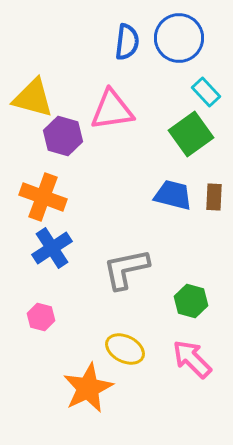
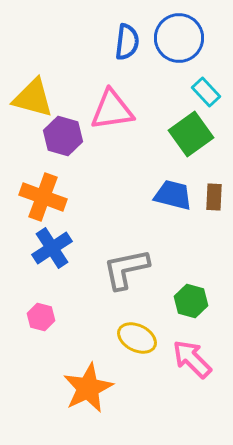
yellow ellipse: moved 12 px right, 11 px up
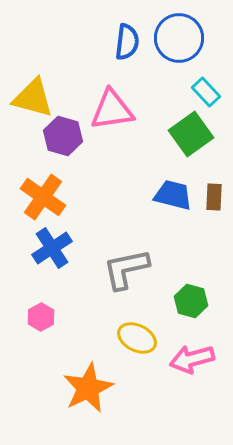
orange cross: rotated 15 degrees clockwise
pink hexagon: rotated 16 degrees clockwise
pink arrow: rotated 60 degrees counterclockwise
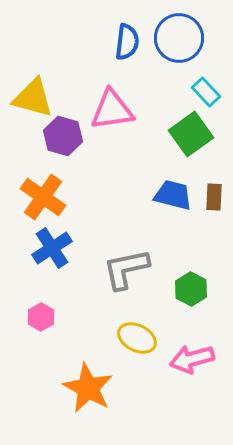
green hexagon: moved 12 px up; rotated 12 degrees clockwise
orange star: rotated 18 degrees counterclockwise
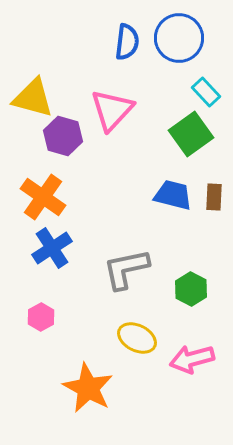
pink triangle: rotated 39 degrees counterclockwise
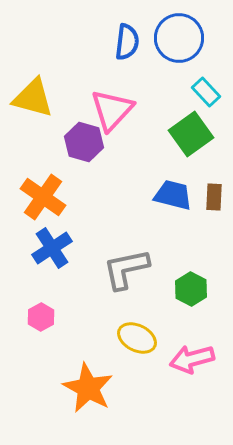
purple hexagon: moved 21 px right, 6 px down
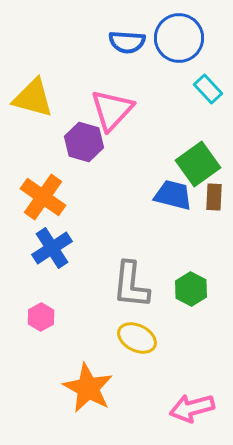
blue semicircle: rotated 87 degrees clockwise
cyan rectangle: moved 2 px right, 3 px up
green square: moved 7 px right, 30 px down
gray L-shape: moved 5 px right, 16 px down; rotated 72 degrees counterclockwise
pink arrow: moved 49 px down
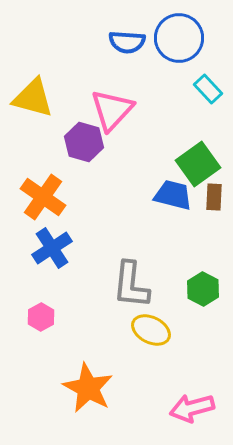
green hexagon: moved 12 px right
yellow ellipse: moved 14 px right, 8 px up
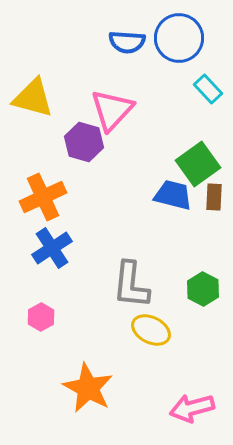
orange cross: rotated 30 degrees clockwise
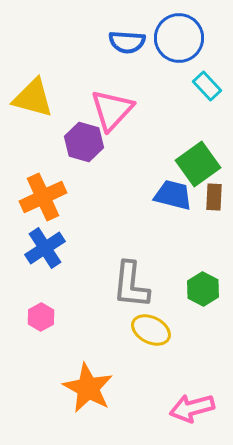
cyan rectangle: moved 1 px left, 3 px up
blue cross: moved 7 px left
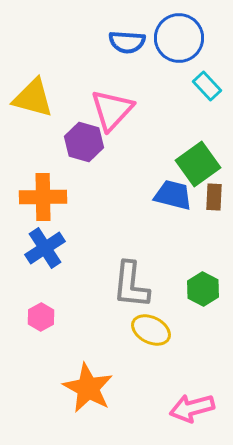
orange cross: rotated 24 degrees clockwise
